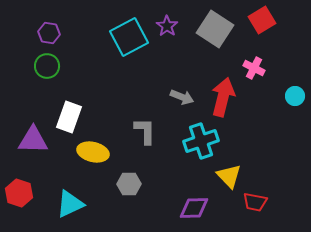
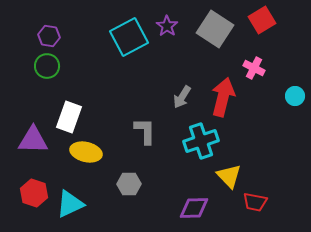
purple hexagon: moved 3 px down
gray arrow: rotated 100 degrees clockwise
yellow ellipse: moved 7 px left
red hexagon: moved 15 px right
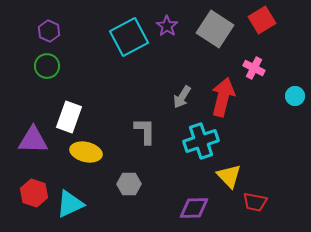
purple hexagon: moved 5 px up; rotated 15 degrees clockwise
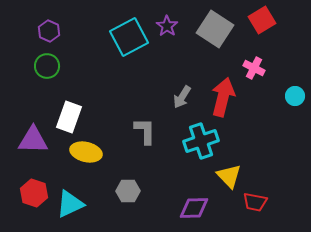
gray hexagon: moved 1 px left, 7 px down
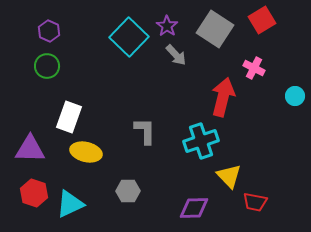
cyan square: rotated 18 degrees counterclockwise
gray arrow: moved 6 px left, 42 px up; rotated 75 degrees counterclockwise
purple triangle: moved 3 px left, 9 px down
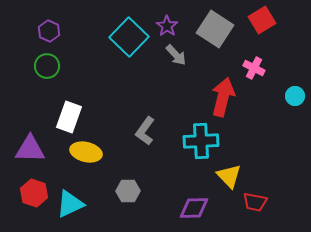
gray L-shape: rotated 144 degrees counterclockwise
cyan cross: rotated 16 degrees clockwise
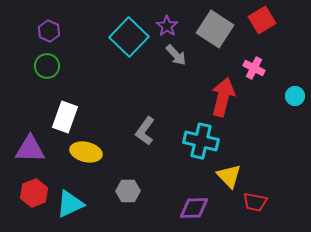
white rectangle: moved 4 px left
cyan cross: rotated 16 degrees clockwise
red hexagon: rotated 20 degrees clockwise
